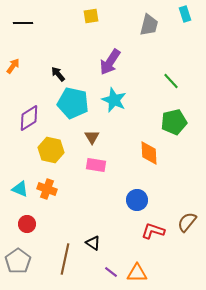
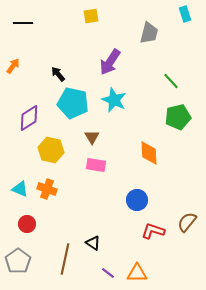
gray trapezoid: moved 8 px down
green pentagon: moved 4 px right, 5 px up
purple line: moved 3 px left, 1 px down
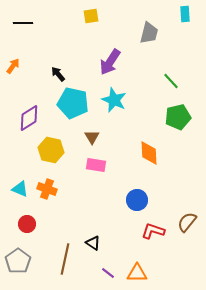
cyan rectangle: rotated 14 degrees clockwise
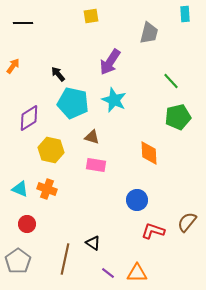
brown triangle: rotated 42 degrees counterclockwise
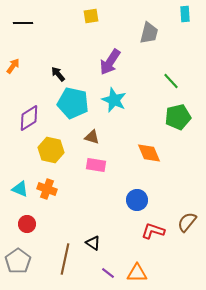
orange diamond: rotated 20 degrees counterclockwise
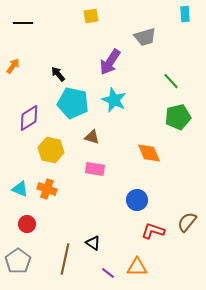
gray trapezoid: moved 4 px left, 4 px down; rotated 60 degrees clockwise
pink rectangle: moved 1 px left, 4 px down
orange triangle: moved 6 px up
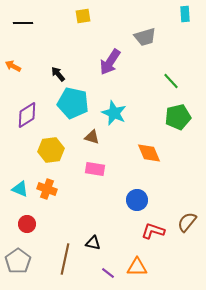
yellow square: moved 8 px left
orange arrow: rotated 98 degrees counterclockwise
cyan star: moved 13 px down
purple diamond: moved 2 px left, 3 px up
yellow hexagon: rotated 20 degrees counterclockwise
black triangle: rotated 21 degrees counterclockwise
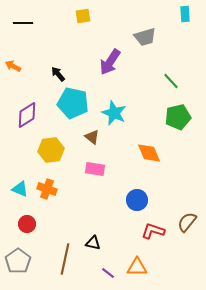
brown triangle: rotated 21 degrees clockwise
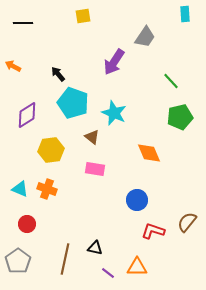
gray trapezoid: rotated 40 degrees counterclockwise
purple arrow: moved 4 px right
cyan pentagon: rotated 8 degrees clockwise
green pentagon: moved 2 px right
black triangle: moved 2 px right, 5 px down
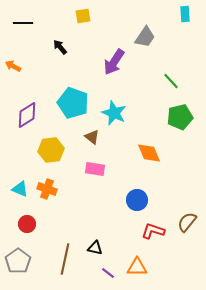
black arrow: moved 2 px right, 27 px up
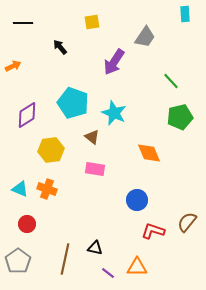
yellow square: moved 9 px right, 6 px down
orange arrow: rotated 126 degrees clockwise
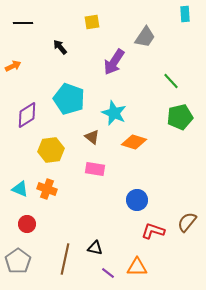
cyan pentagon: moved 4 px left, 4 px up
orange diamond: moved 15 px left, 11 px up; rotated 50 degrees counterclockwise
